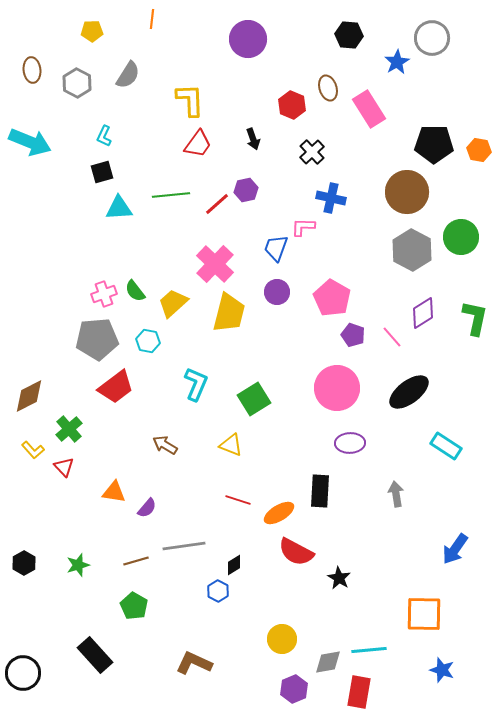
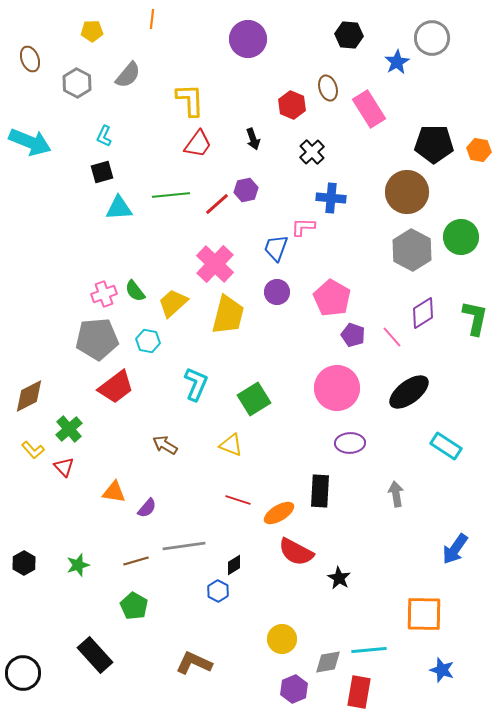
brown ellipse at (32, 70): moved 2 px left, 11 px up; rotated 15 degrees counterclockwise
gray semicircle at (128, 75): rotated 8 degrees clockwise
blue cross at (331, 198): rotated 8 degrees counterclockwise
yellow trapezoid at (229, 313): moved 1 px left, 2 px down
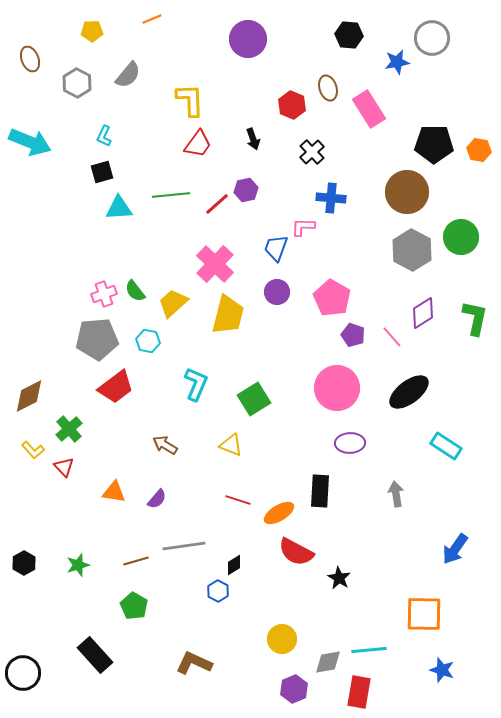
orange line at (152, 19): rotated 60 degrees clockwise
blue star at (397, 62): rotated 20 degrees clockwise
purple semicircle at (147, 508): moved 10 px right, 9 px up
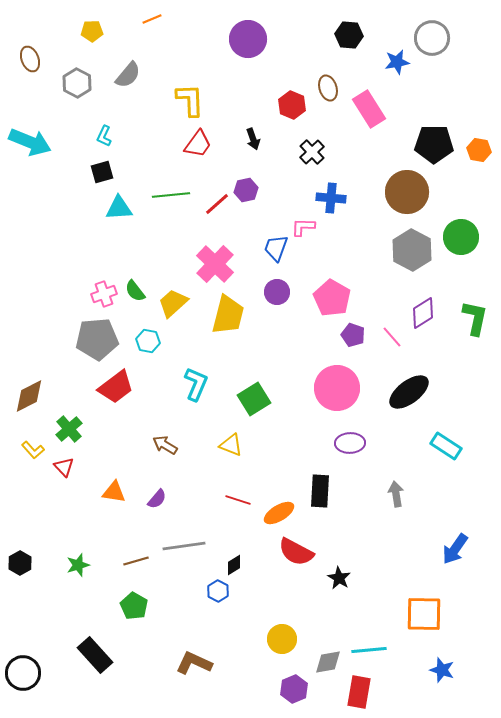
black hexagon at (24, 563): moved 4 px left
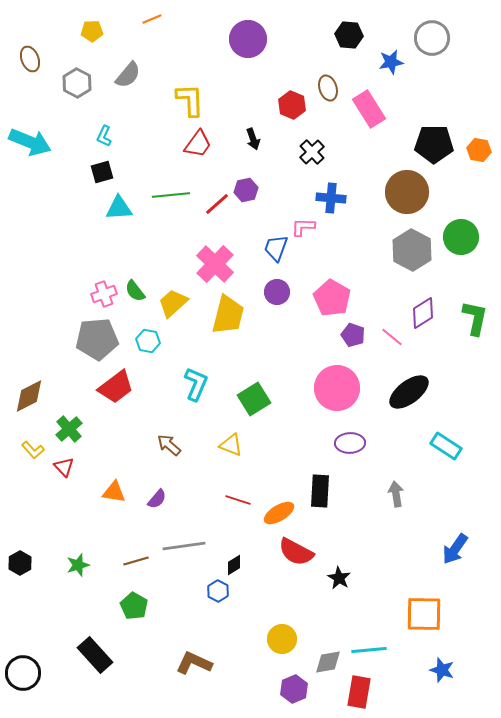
blue star at (397, 62): moved 6 px left
pink line at (392, 337): rotated 10 degrees counterclockwise
brown arrow at (165, 445): moved 4 px right; rotated 10 degrees clockwise
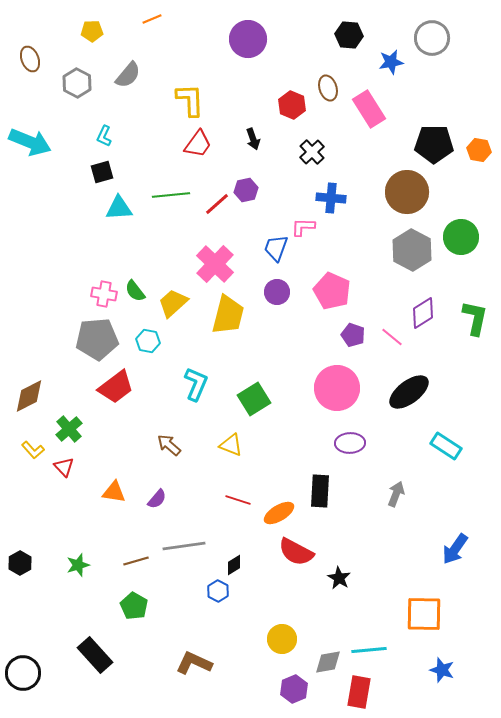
pink cross at (104, 294): rotated 30 degrees clockwise
pink pentagon at (332, 298): moved 7 px up; rotated 6 degrees counterclockwise
gray arrow at (396, 494): rotated 30 degrees clockwise
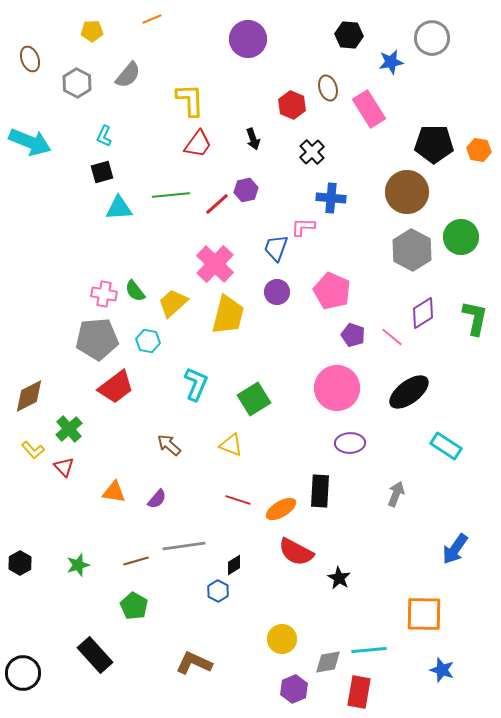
orange ellipse at (279, 513): moved 2 px right, 4 px up
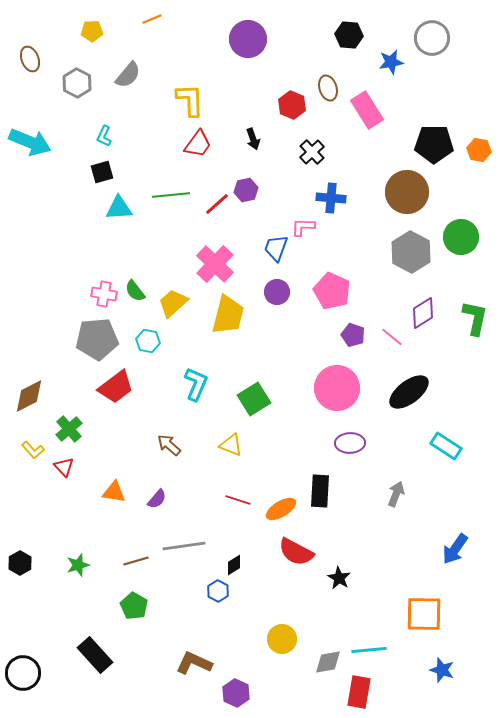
pink rectangle at (369, 109): moved 2 px left, 1 px down
gray hexagon at (412, 250): moved 1 px left, 2 px down
purple hexagon at (294, 689): moved 58 px left, 4 px down; rotated 12 degrees counterclockwise
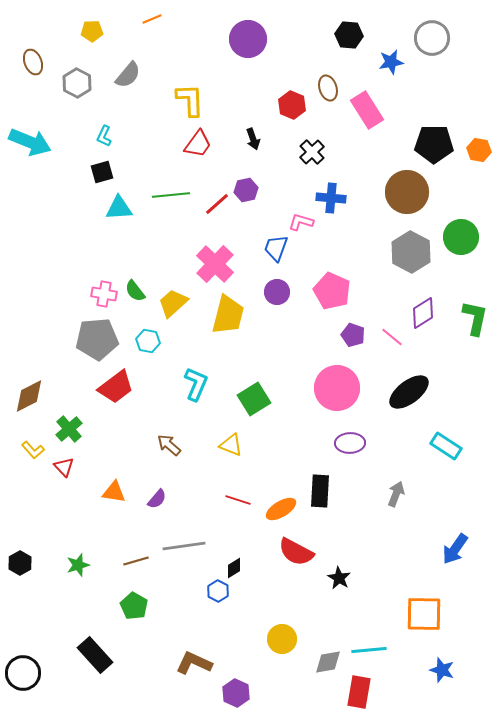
brown ellipse at (30, 59): moved 3 px right, 3 px down
pink L-shape at (303, 227): moved 2 px left, 5 px up; rotated 15 degrees clockwise
black diamond at (234, 565): moved 3 px down
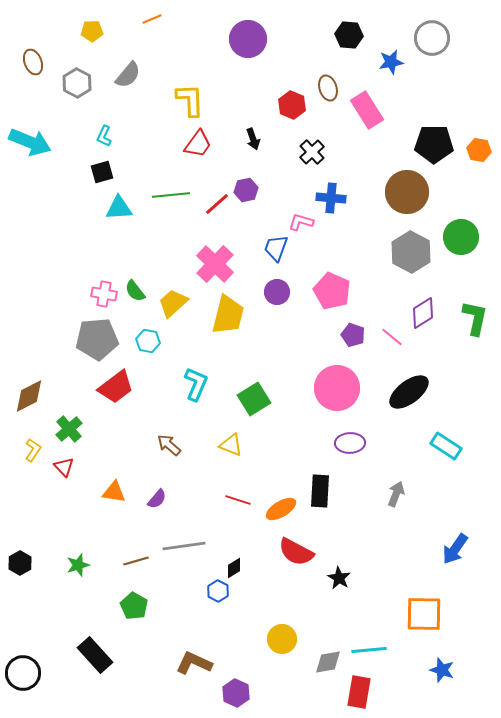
yellow L-shape at (33, 450): rotated 105 degrees counterclockwise
